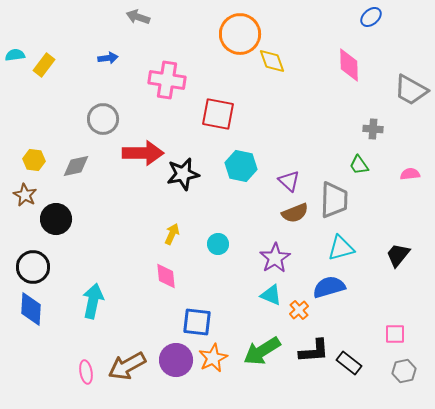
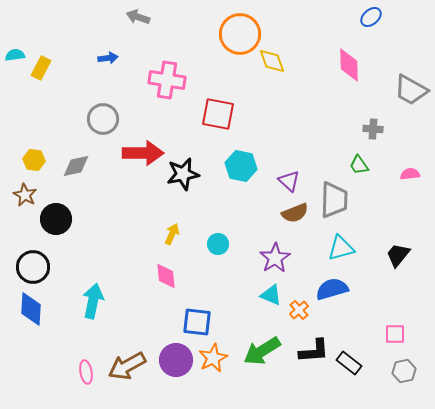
yellow rectangle at (44, 65): moved 3 px left, 3 px down; rotated 10 degrees counterclockwise
blue semicircle at (329, 287): moved 3 px right, 2 px down
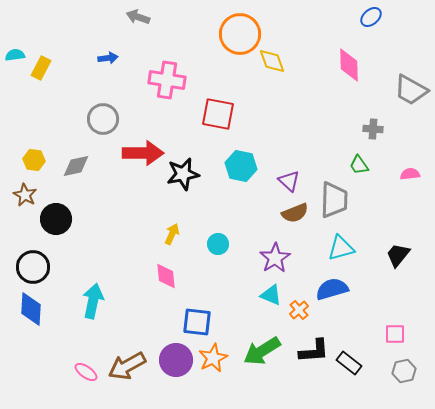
pink ellipse at (86, 372): rotated 45 degrees counterclockwise
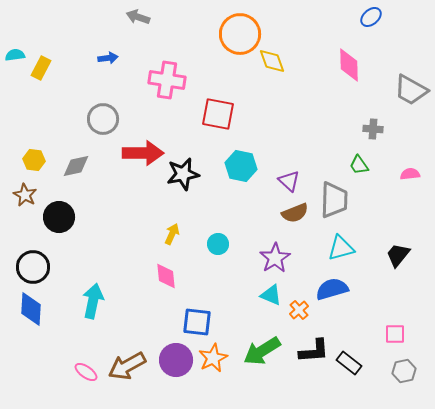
black circle at (56, 219): moved 3 px right, 2 px up
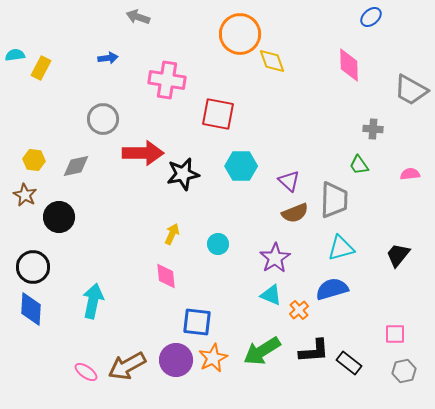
cyan hexagon at (241, 166): rotated 12 degrees counterclockwise
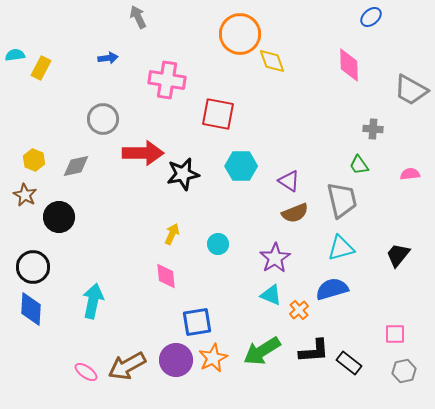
gray arrow at (138, 17): rotated 45 degrees clockwise
yellow hexagon at (34, 160): rotated 15 degrees clockwise
purple triangle at (289, 181): rotated 10 degrees counterclockwise
gray trapezoid at (334, 200): moved 8 px right; rotated 15 degrees counterclockwise
blue square at (197, 322): rotated 16 degrees counterclockwise
